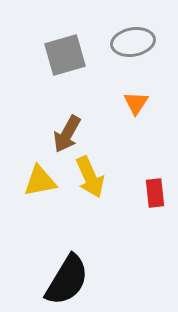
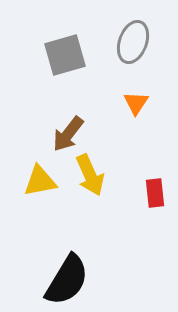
gray ellipse: rotated 60 degrees counterclockwise
brown arrow: moved 1 px right; rotated 9 degrees clockwise
yellow arrow: moved 2 px up
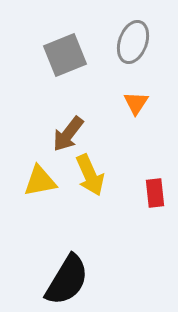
gray square: rotated 6 degrees counterclockwise
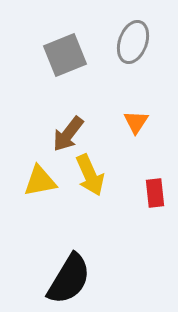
orange triangle: moved 19 px down
black semicircle: moved 2 px right, 1 px up
